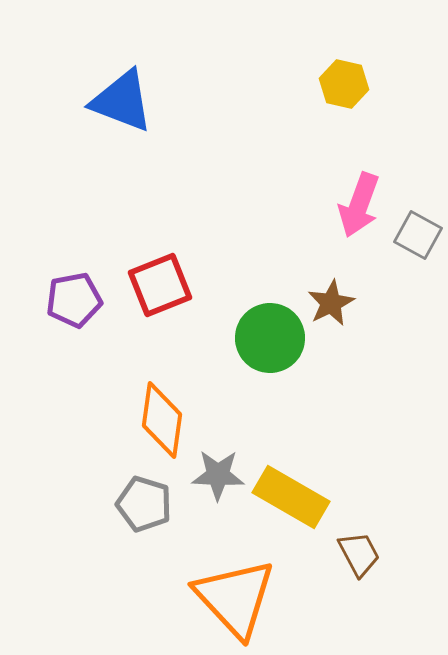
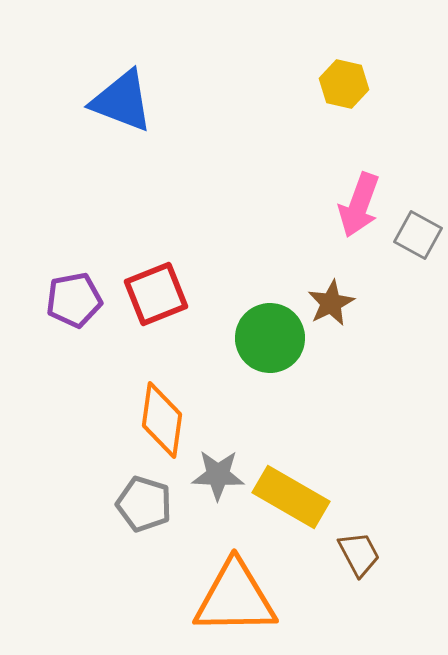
red square: moved 4 px left, 9 px down
orange triangle: rotated 48 degrees counterclockwise
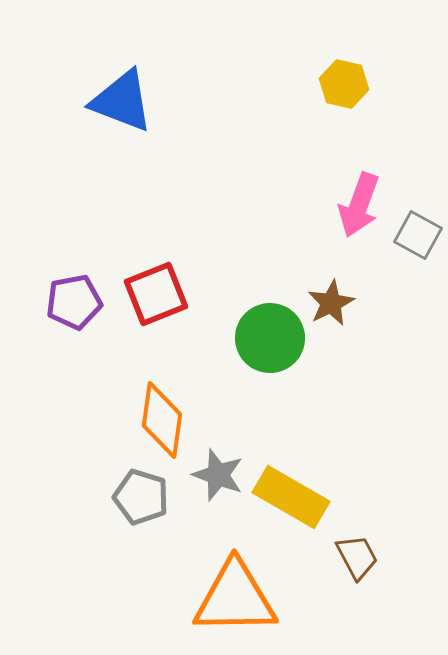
purple pentagon: moved 2 px down
gray star: rotated 18 degrees clockwise
gray pentagon: moved 3 px left, 7 px up
brown trapezoid: moved 2 px left, 3 px down
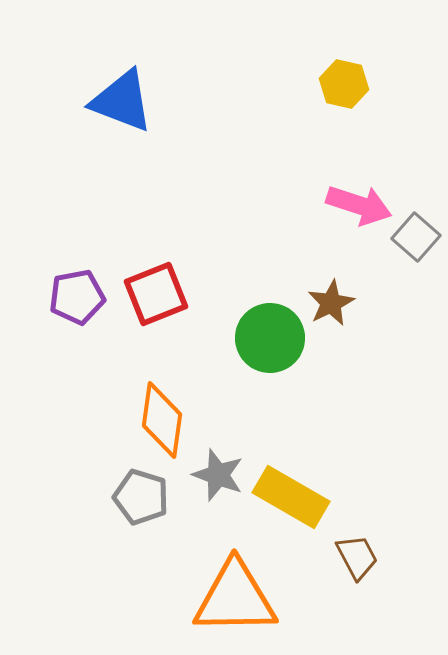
pink arrow: rotated 92 degrees counterclockwise
gray square: moved 2 px left, 2 px down; rotated 12 degrees clockwise
purple pentagon: moved 3 px right, 5 px up
